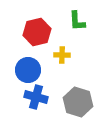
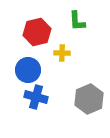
yellow cross: moved 2 px up
gray hexagon: moved 11 px right, 3 px up; rotated 20 degrees clockwise
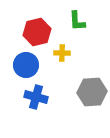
blue circle: moved 2 px left, 5 px up
gray hexagon: moved 3 px right, 7 px up; rotated 20 degrees clockwise
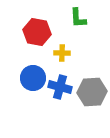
green L-shape: moved 1 px right, 3 px up
red hexagon: rotated 24 degrees clockwise
blue circle: moved 7 px right, 13 px down
blue cross: moved 24 px right, 10 px up
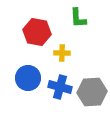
blue circle: moved 5 px left
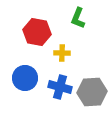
green L-shape: rotated 25 degrees clockwise
blue circle: moved 3 px left
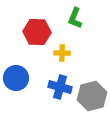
green L-shape: moved 3 px left
red hexagon: rotated 8 degrees counterclockwise
blue circle: moved 9 px left
gray hexagon: moved 4 px down; rotated 12 degrees counterclockwise
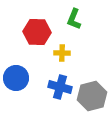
green L-shape: moved 1 px left, 1 px down
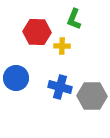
yellow cross: moved 7 px up
gray hexagon: rotated 16 degrees clockwise
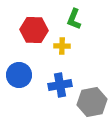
red hexagon: moved 3 px left, 2 px up
blue circle: moved 3 px right, 3 px up
blue cross: moved 2 px up; rotated 25 degrees counterclockwise
gray hexagon: moved 6 px down; rotated 12 degrees counterclockwise
